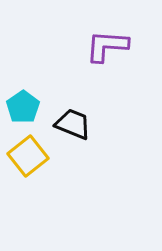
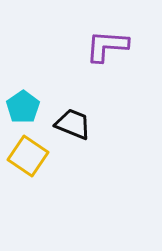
yellow square: rotated 18 degrees counterclockwise
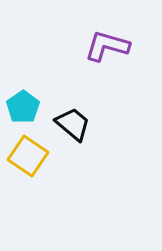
purple L-shape: rotated 12 degrees clockwise
black trapezoid: rotated 18 degrees clockwise
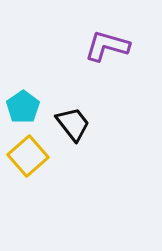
black trapezoid: rotated 12 degrees clockwise
yellow square: rotated 15 degrees clockwise
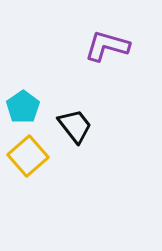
black trapezoid: moved 2 px right, 2 px down
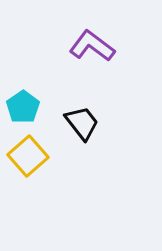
purple L-shape: moved 15 px left; rotated 21 degrees clockwise
black trapezoid: moved 7 px right, 3 px up
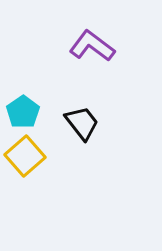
cyan pentagon: moved 5 px down
yellow square: moved 3 px left
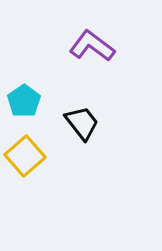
cyan pentagon: moved 1 px right, 11 px up
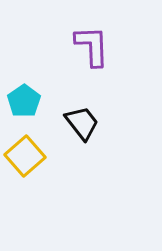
purple L-shape: rotated 51 degrees clockwise
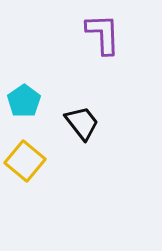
purple L-shape: moved 11 px right, 12 px up
yellow square: moved 5 px down; rotated 9 degrees counterclockwise
